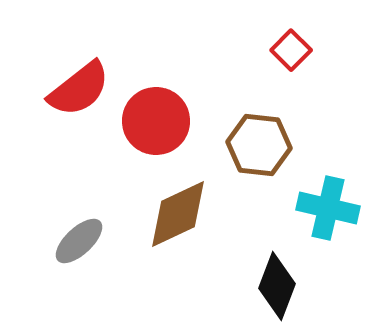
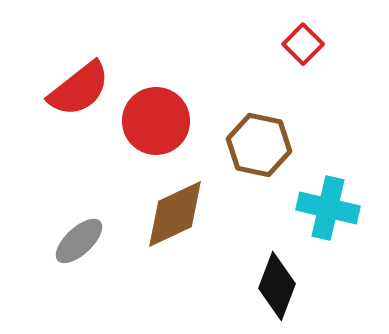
red square: moved 12 px right, 6 px up
brown hexagon: rotated 6 degrees clockwise
brown diamond: moved 3 px left
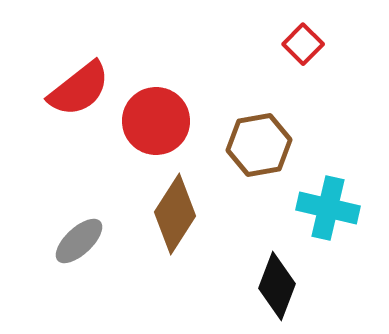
brown hexagon: rotated 22 degrees counterclockwise
brown diamond: rotated 32 degrees counterclockwise
